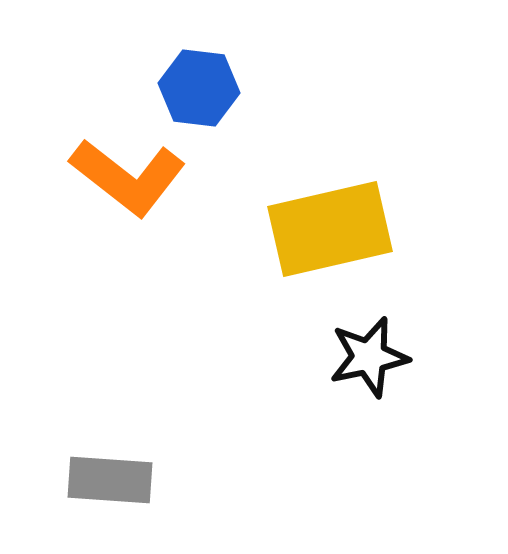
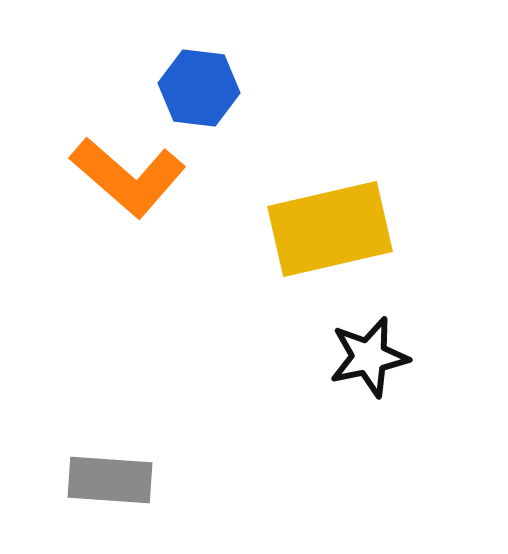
orange L-shape: rotated 3 degrees clockwise
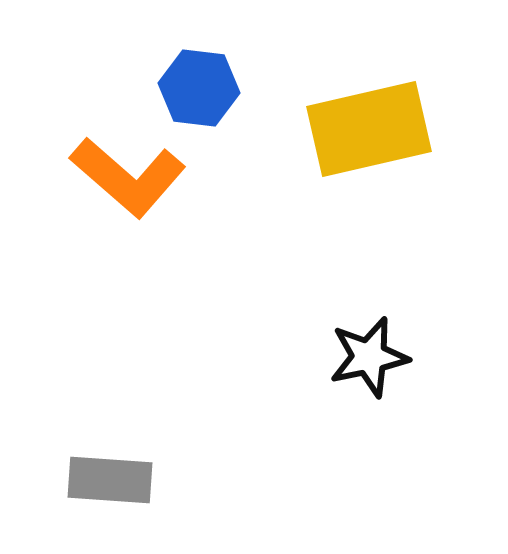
yellow rectangle: moved 39 px right, 100 px up
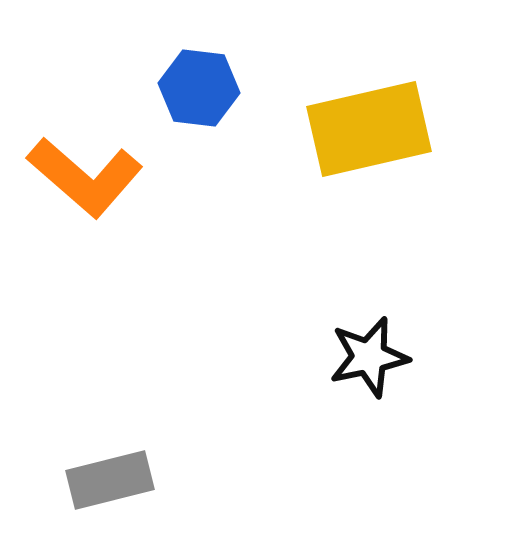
orange L-shape: moved 43 px left
gray rectangle: rotated 18 degrees counterclockwise
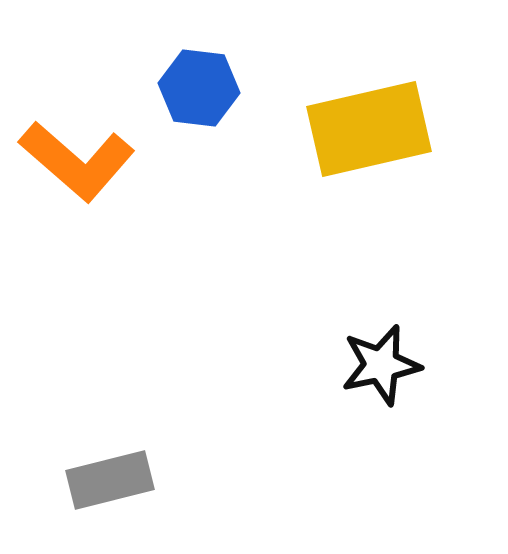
orange L-shape: moved 8 px left, 16 px up
black star: moved 12 px right, 8 px down
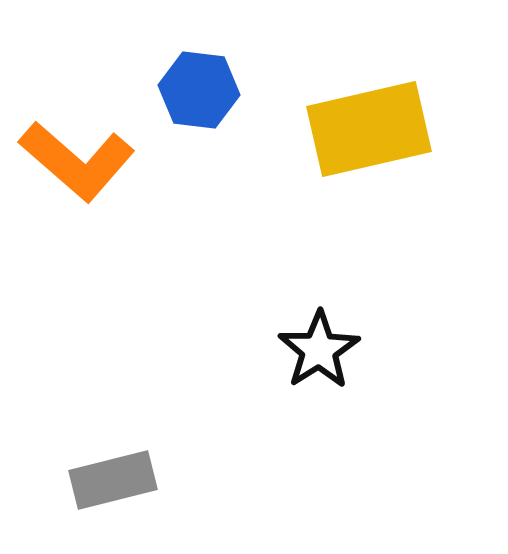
blue hexagon: moved 2 px down
black star: moved 62 px left, 15 px up; rotated 20 degrees counterclockwise
gray rectangle: moved 3 px right
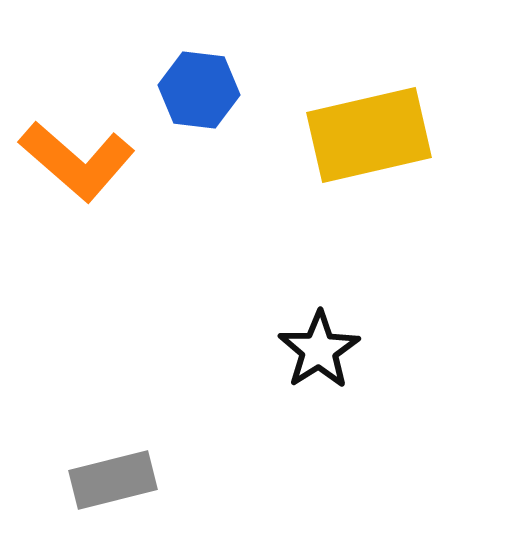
yellow rectangle: moved 6 px down
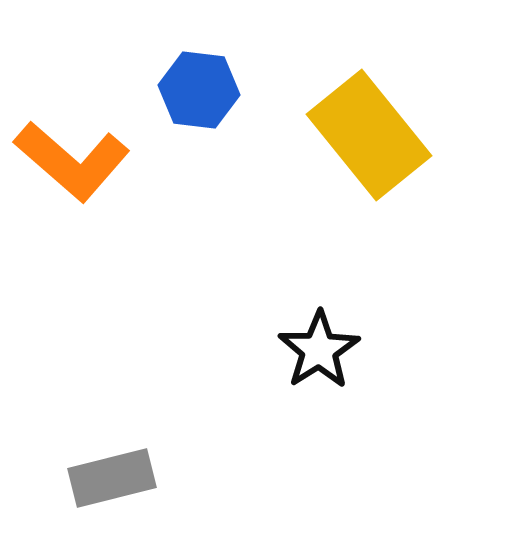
yellow rectangle: rotated 64 degrees clockwise
orange L-shape: moved 5 px left
gray rectangle: moved 1 px left, 2 px up
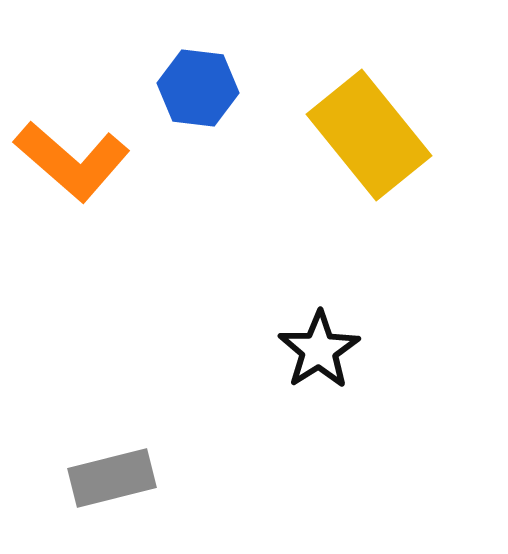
blue hexagon: moved 1 px left, 2 px up
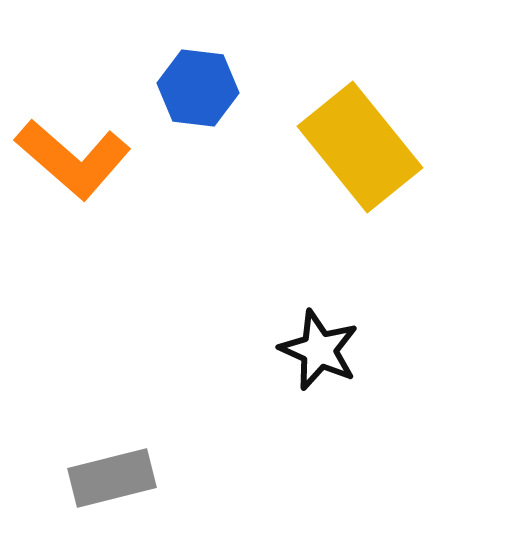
yellow rectangle: moved 9 px left, 12 px down
orange L-shape: moved 1 px right, 2 px up
black star: rotated 16 degrees counterclockwise
